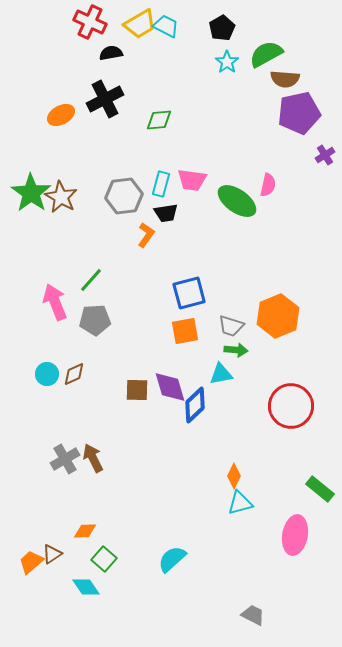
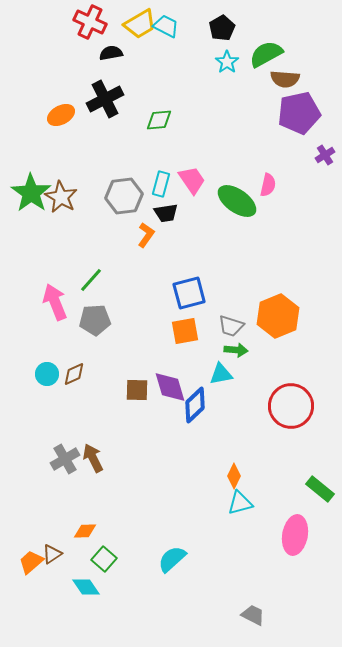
pink trapezoid at (192, 180): rotated 132 degrees counterclockwise
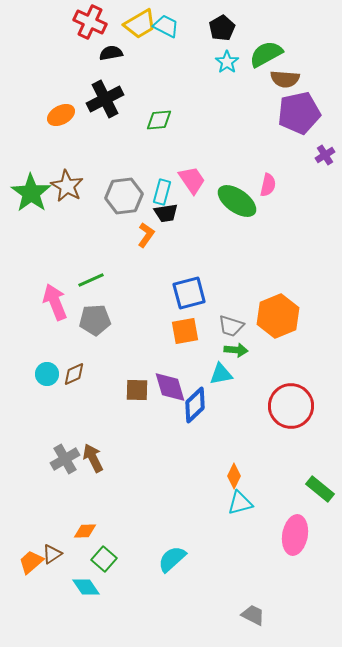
cyan rectangle at (161, 184): moved 1 px right, 8 px down
brown star at (61, 197): moved 6 px right, 11 px up
green line at (91, 280): rotated 24 degrees clockwise
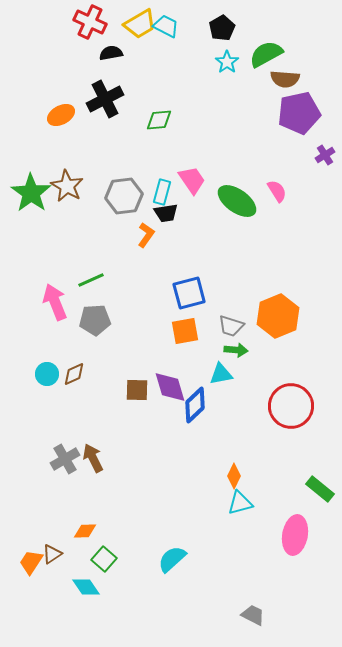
pink semicircle at (268, 185): moved 9 px right, 6 px down; rotated 45 degrees counterclockwise
orange trapezoid at (31, 562): rotated 16 degrees counterclockwise
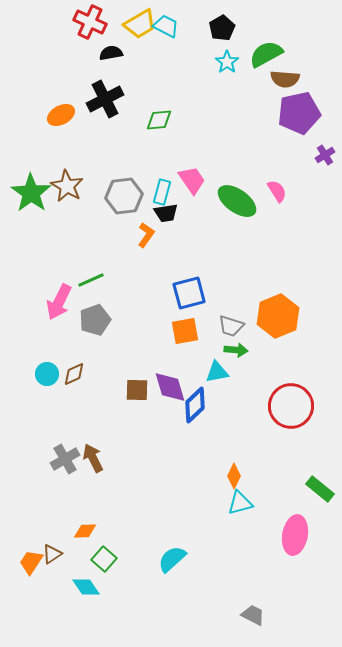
pink arrow at (55, 302): moved 4 px right; rotated 132 degrees counterclockwise
gray pentagon at (95, 320): rotated 16 degrees counterclockwise
cyan triangle at (221, 374): moved 4 px left, 2 px up
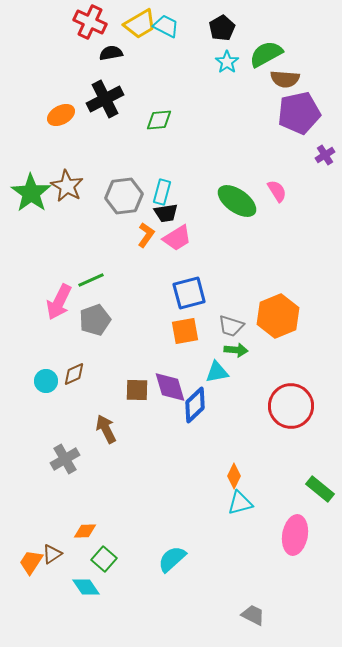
pink trapezoid at (192, 180): moved 15 px left, 58 px down; rotated 92 degrees clockwise
cyan circle at (47, 374): moved 1 px left, 7 px down
brown arrow at (93, 458): moved 13 px right, 29 px up
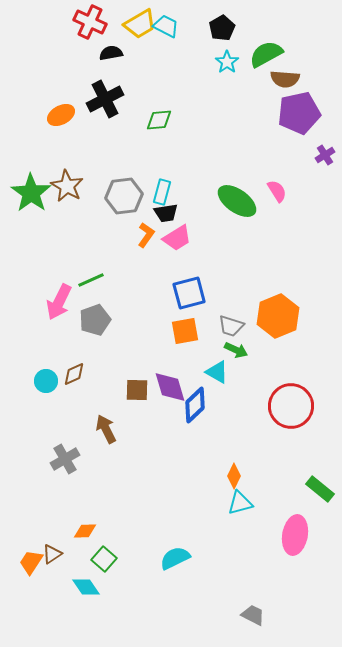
green arrow at (236, 350): rotated 20 degrees clockwise
cyan triangle at (217, 372): rotated 40 degrees clockwise
cyan semicircle at (172, 559): moved 3 px right, 1 px up; rotated 16 degrees clockwise
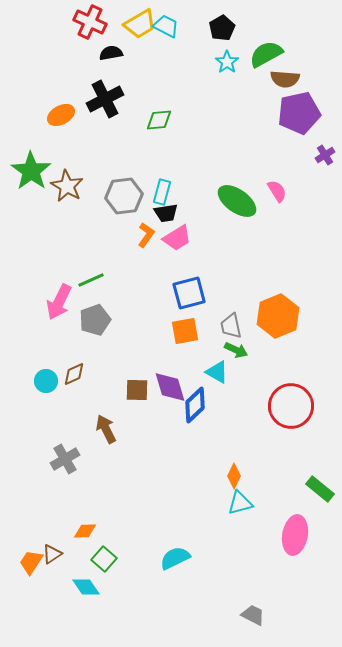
green star at (31, 193): moved 22 px up
gray trapezoid at (231, 326): rotated 60 degrees clockwise
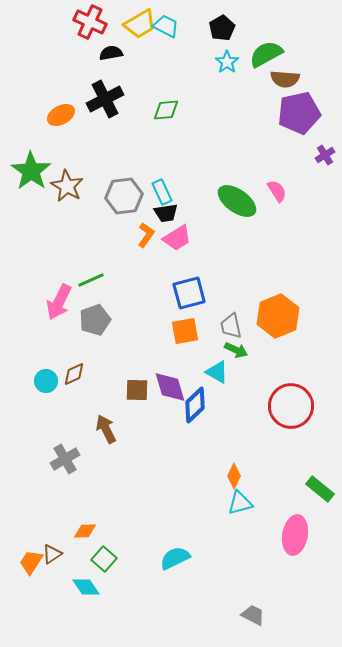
green diamond at (159, 120): moved 7 px right, 10 px up
cyan rectangle at (162, 192): rotated 40 degrees counterclockwise
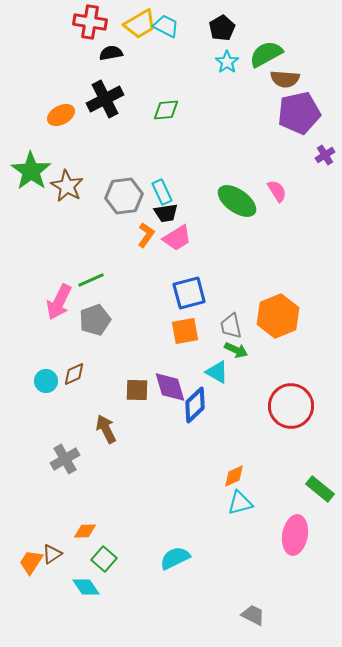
red cross at (90, 22): rotated 16 degrees counterclockwise
orange diamond at (234, 476): rotated 40 degrees clockwise
